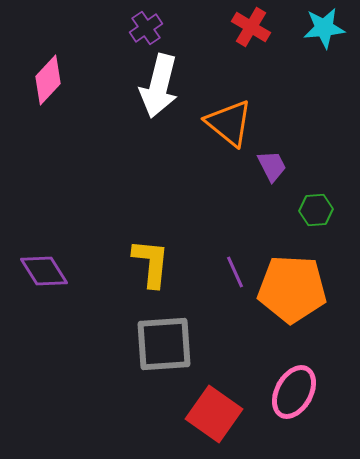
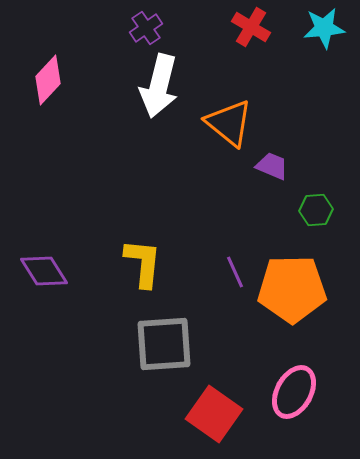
purple trapezoid: rotated 40 degrees counterclockwise
yellow L-shape: moved 8 px left
orange pentagon: rotated 4 degrees counterclockwise
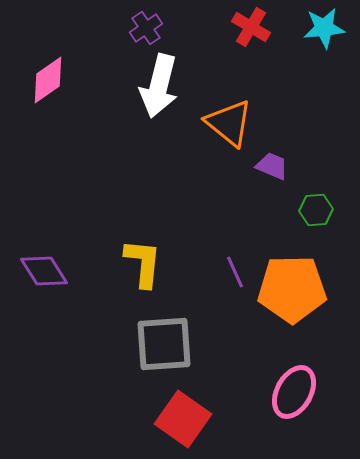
pink diamond: rotated 12 degrees clockwise
red square: moved 31 px left, 5 px down
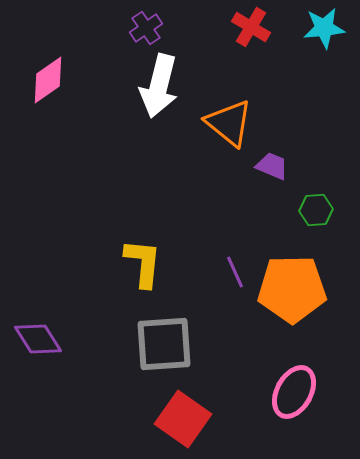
purple diamond: moved 6 px left, 68 px down
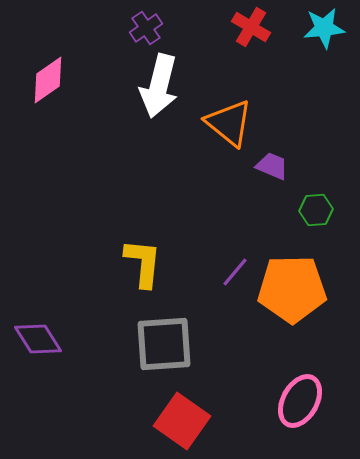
purple line: rotated 64 degrees clockwise
pink ellipse: moved 6 px right, 9 px down
red square: moved 1 px left, 2 px down
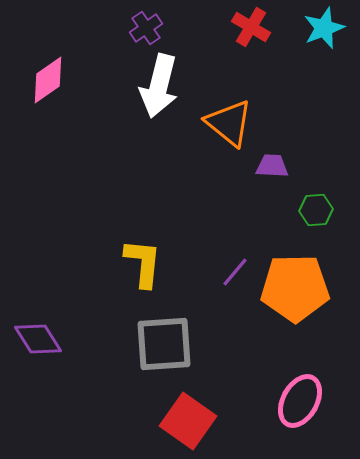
cyan star: rotated 15 degrees counterclockwise
purple trapezoid: rotated 20 degrees counterclockwise
orange pentagon: moved 3 px right, 1 px up
red square: moved 6 px right
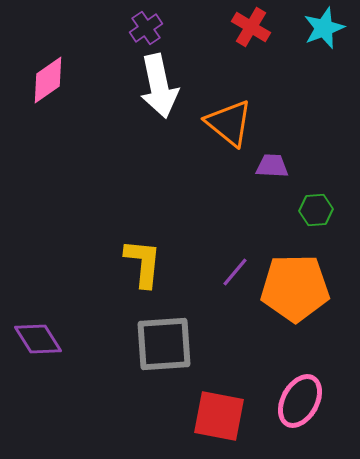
white arrow: rotated 26 degrees counterclockwise
red square: moved 31 px right, 5 px up; rotated 24 degrees counterclockwise
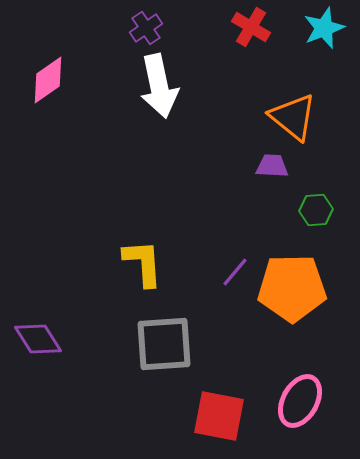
orange triangle: moved 64 px right, 6 px up
yellow L-shape: rotated 10 degrees counterclockwise
orange pentagon: moved 3 px left
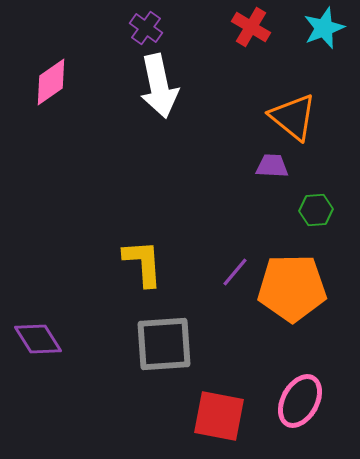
purple cross: rotated 20 degrees counterclockwise
pink diamond: moved 3 px right, 2 px down
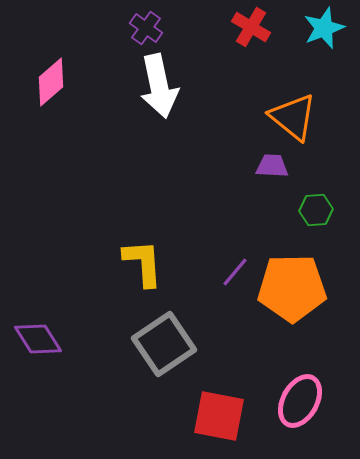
pink diamond: rotated 6 degrees counterclockwise
gray square: rotated 30 degrees counterclockwise
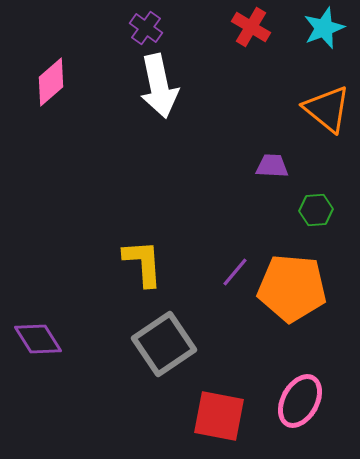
orange triangle: moved 34 px right, 8 px up
orange pentagon: rotated 6 degrees clockwise
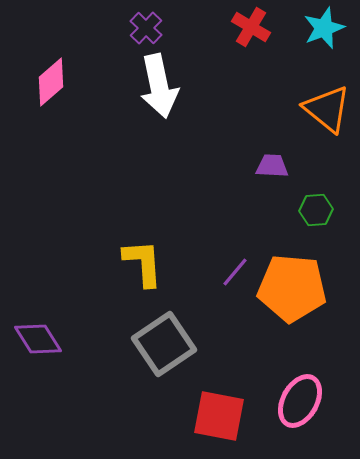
purple cross: rotated 8 degrees clockwise
